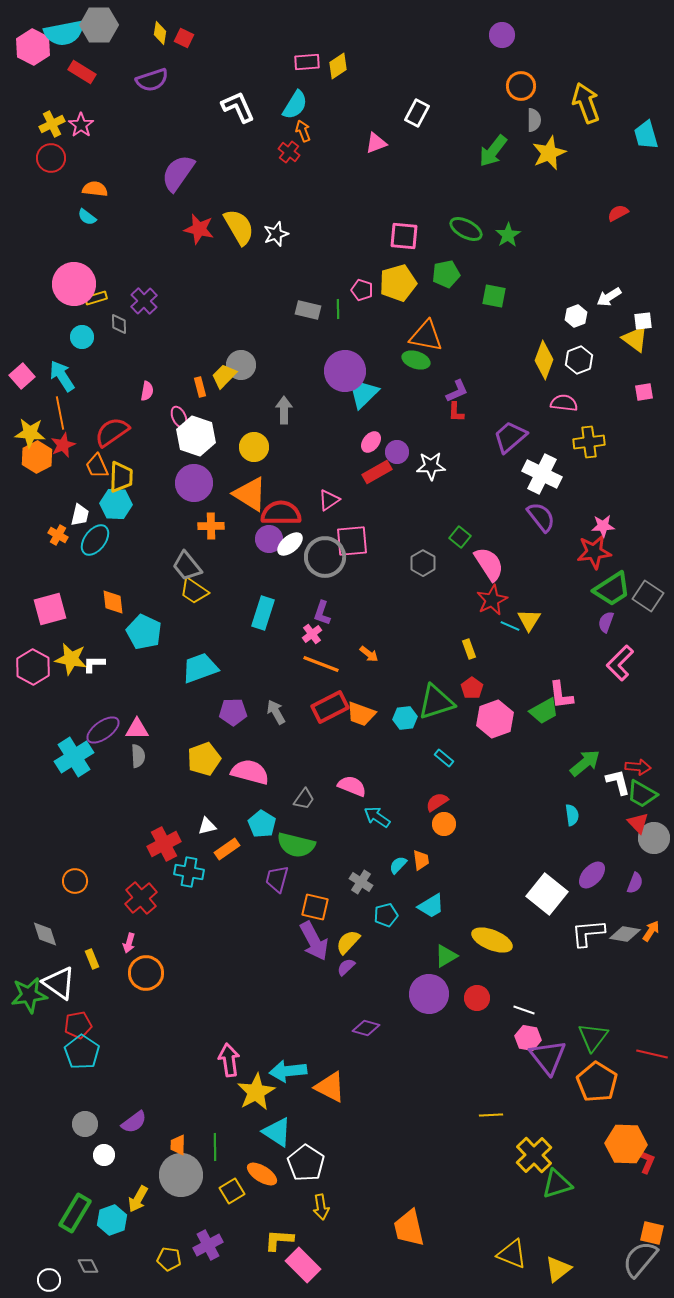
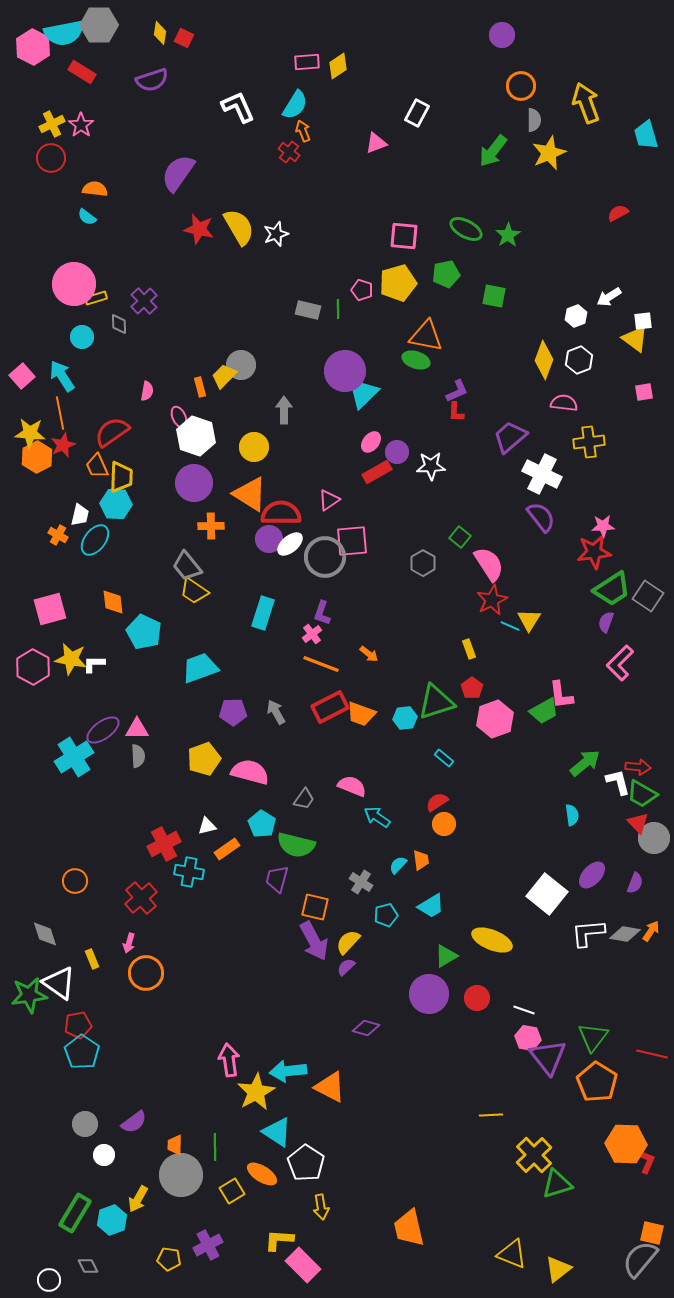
orange trapezoid at (178, 1145): moved 3 px left
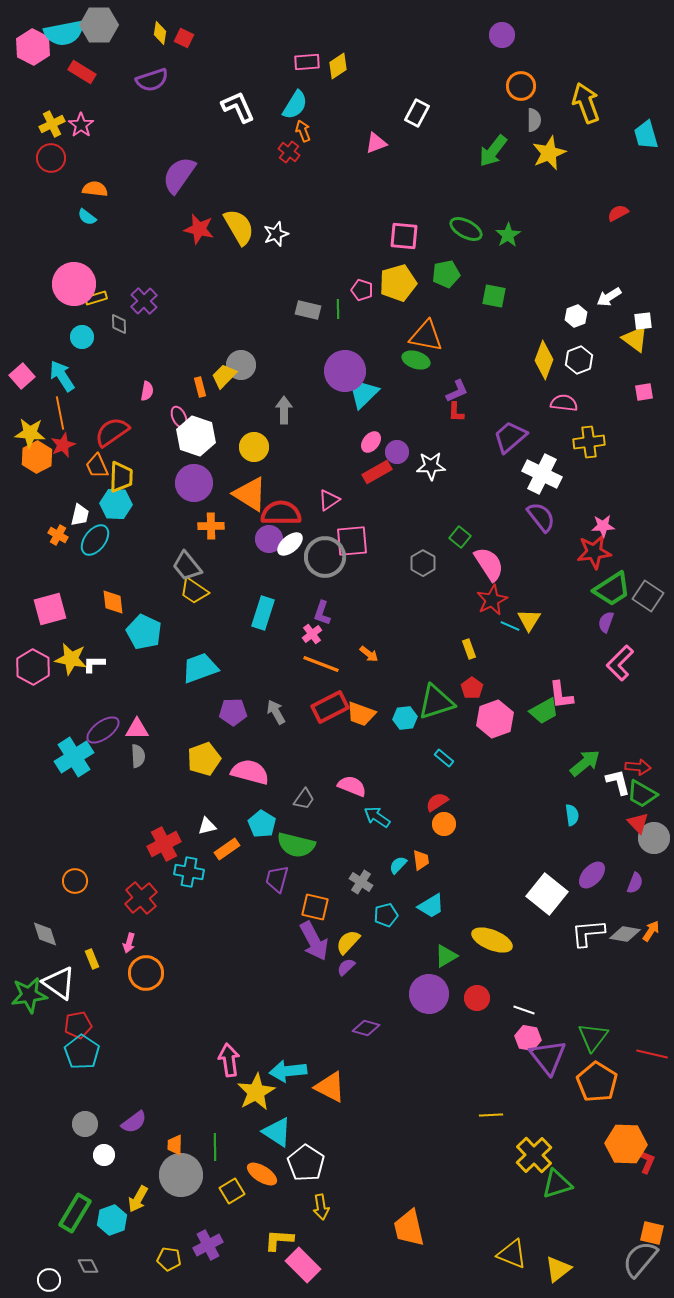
purple semicircle at (178, 173): moved 1 px right, 2 px down
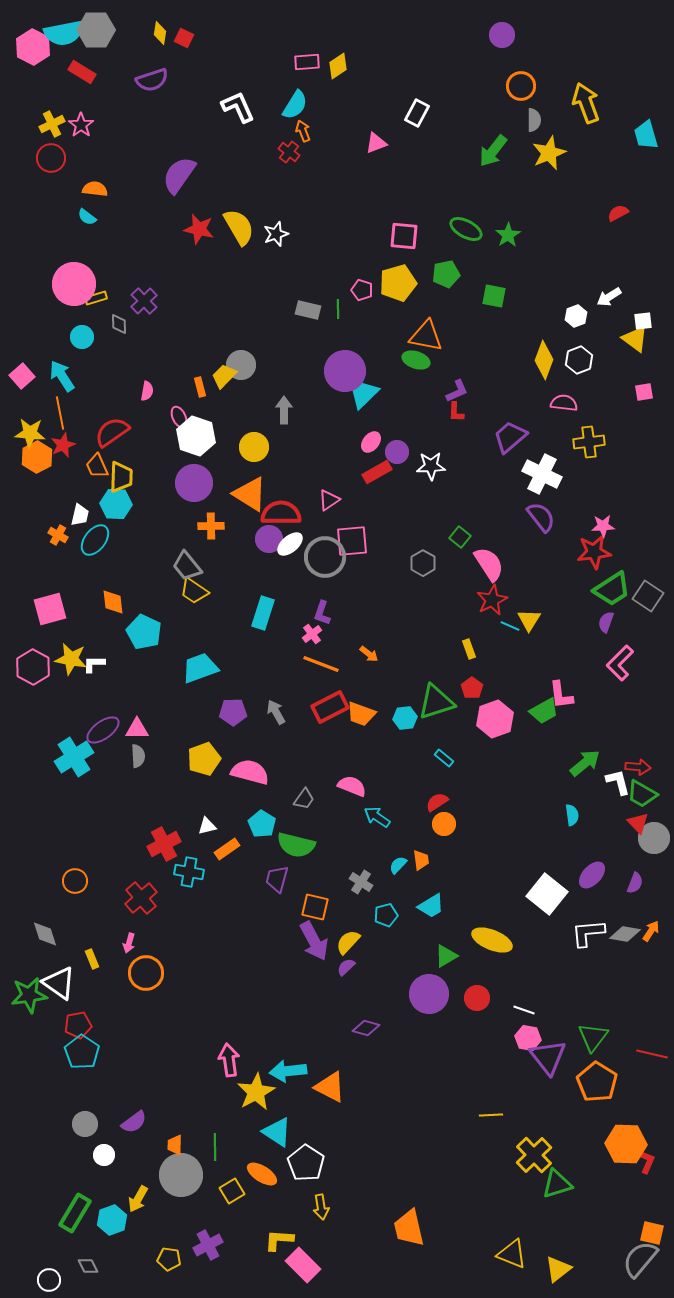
gray hexagon at (99, 25): moved 3 px left, 5 px down
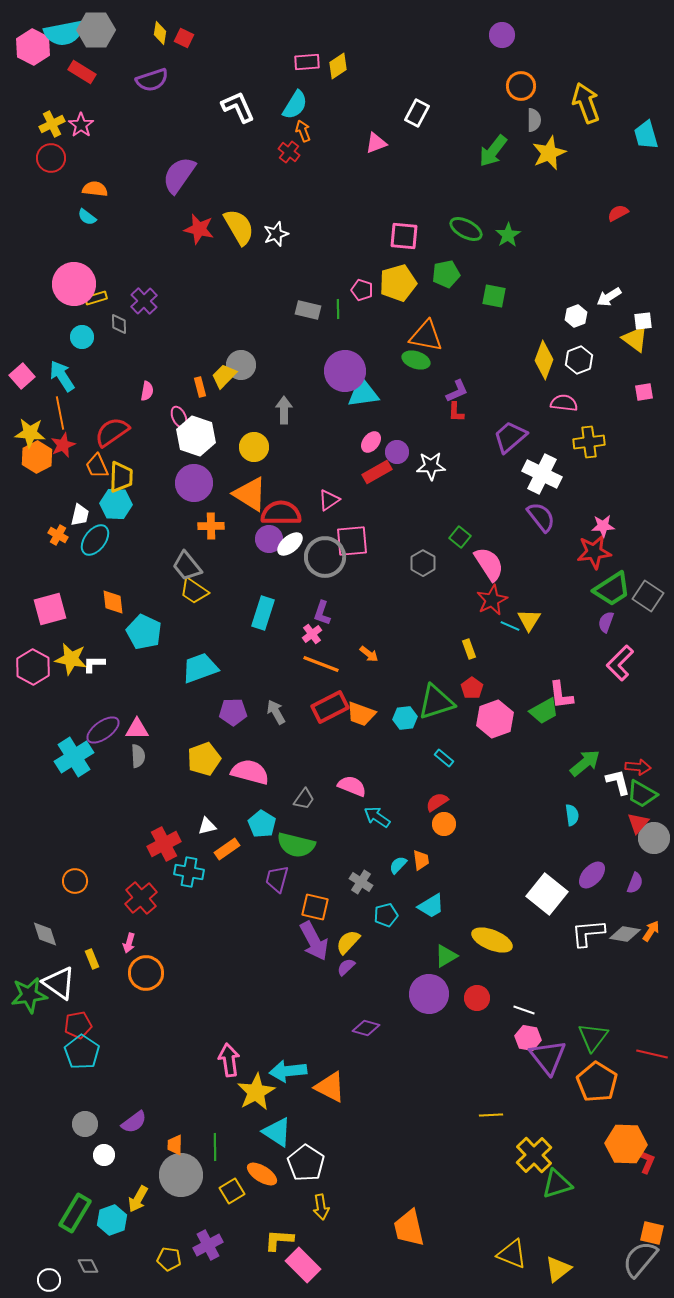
cyan triangle at (363, 393): rotated 36 degrees clockwise
red triangle at (638, 823): rotated 25 degrees clockwise
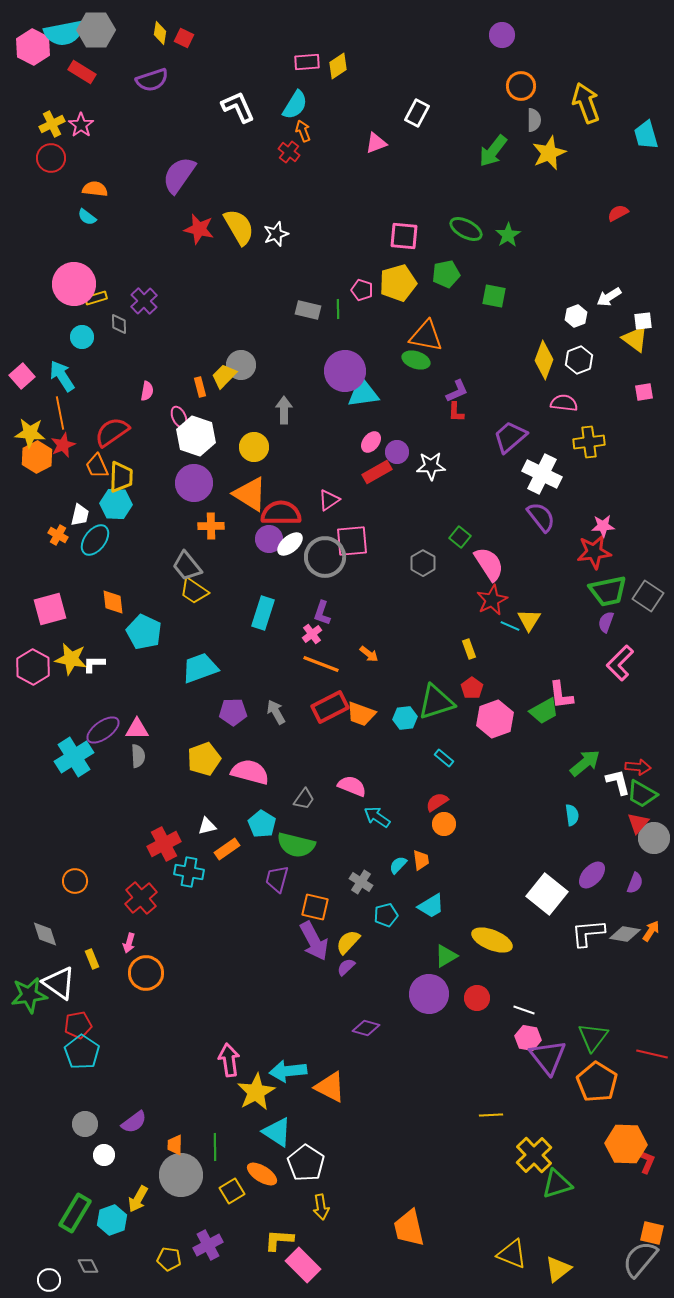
green trapezoid at (612, 589): moved 4 px left, 2 px down; rotated 21 degrees clockwise
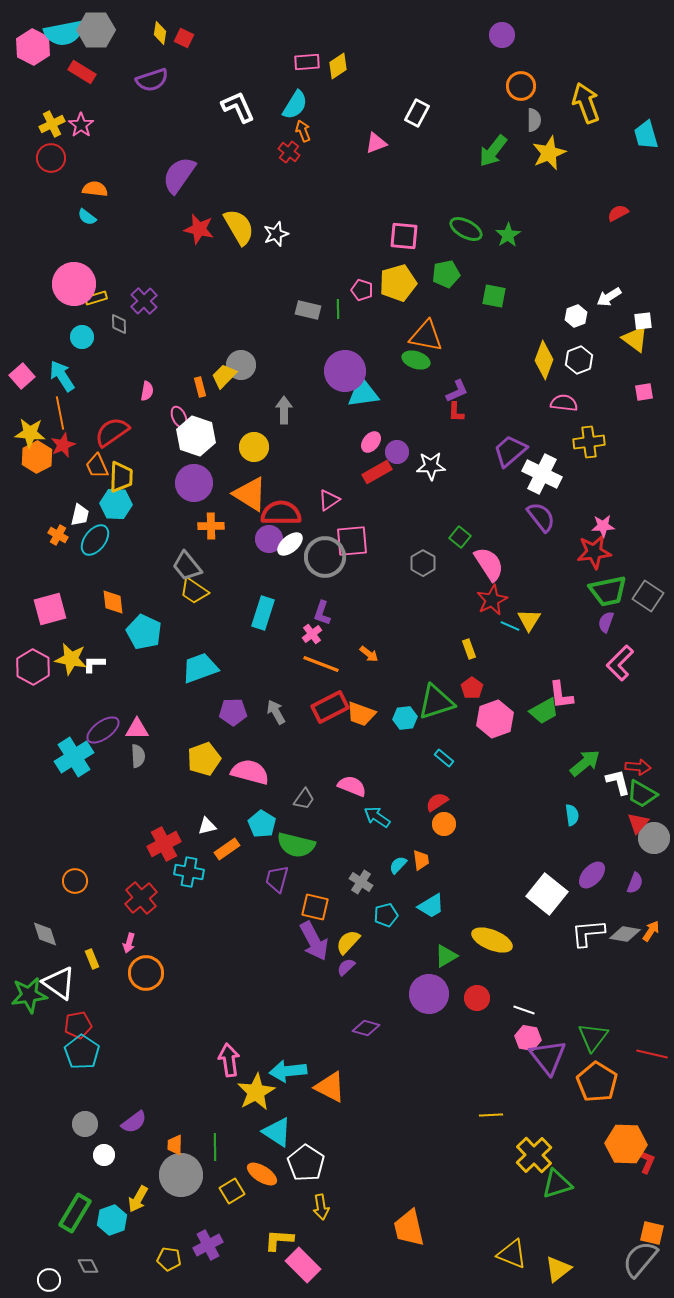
purple trapezoid at (510, 437): moved 14 px down
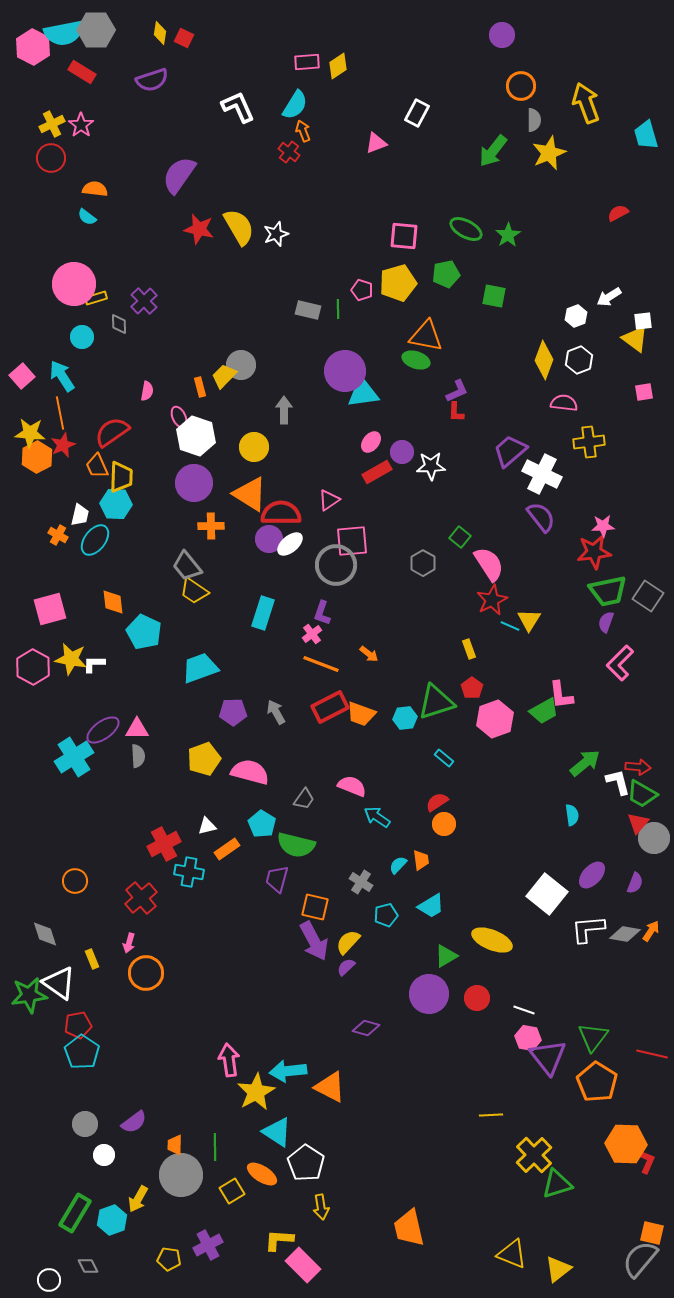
purple circle at (397, 452): moved 5 px right
gray circle at (325, 557): moved 11 px right, 8 px down
white L-shape at (588, 933): moved 4 px up
